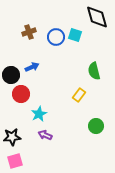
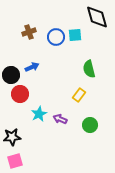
cyan square: rotated 24 degrees counterclockwise
green semicircle: moved 5 px left, 2 px up
red circle: moved 1 px left
green circle: moved 6 px left, 1 px up
purple arrow: moved 15 px right, 16 px up
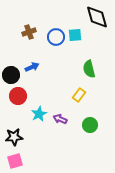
red circle: moved 2 px left, 2 px down
black star: moved 2 px right
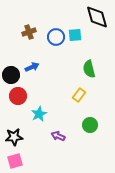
purple arrow: moved 2 px left, 17 px down
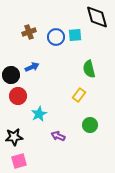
pink square: moved 4 px right
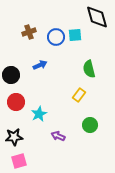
blue arrow: moved 8 px right, 2 px up
red circle: moved 2 px left, 6 px down
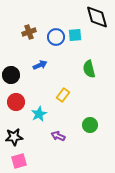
yellow rectangle: moved 16 px left
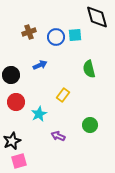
black star: moved 2 px left, 4 px down; rotated 18 degrees counterclockwise
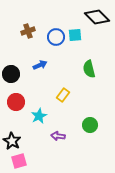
black diamond: rotated 30 degrees counterclockwise
brown cross: moved 1 px left, 1 px up
black circle: moved 1 px up
cyan star: moved 2 px down
purple arrow: rotated 16 degrees counterclockwise
black star: rotated 18 degrees counterclockwise
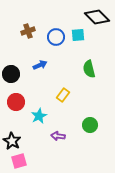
cyan square: moved 3 px right
